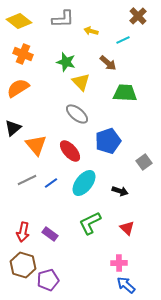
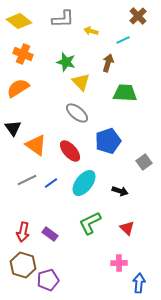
brown arrow: rotated 114 degrees counterclockwise
gray ellipse: moved 1 px up
black triangle: rotated 24 degrees counterclockwise
orange triangle: rotated 15 degrees counterclockwise
blue arrow: moved 13 px right, 2 px up; rotated 54 degrees clockwise
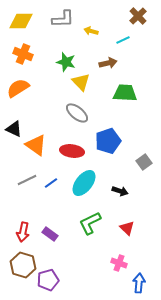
yellow diamond: moved 2 px right; rotated 40 degrees counterclockwise
brown arrow: rotated 60 degrees clockwise
black triangle: moved 1 px right, 1 px down; rotated 30 degrees counterclockwise
red ellipse: moved 2 px right; rotated 40 degrees counterclockwise
pink cross: rotated 21 degrees clockwise
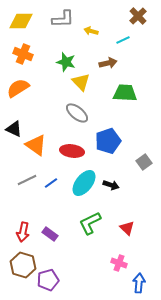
black arrow: moved 9 px left, 6 px up
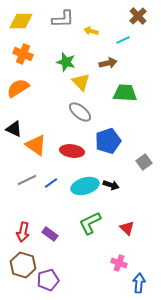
gray ellipse: moved 3 px right, 1 px up
cyan ellipse: moved 1 px right, 3 px down; rotated 36 degrees clockwise
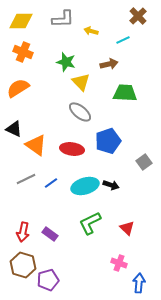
orange cross: moved 2 px up
brown arrow: moved 1 px right, 1 px down
red ellipse: moved 2 px up
gray line: moved 1 px left, 1 px up
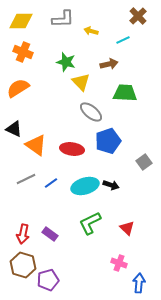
gray ellipse: moved 11 px right
red arrow: moved 2 px down
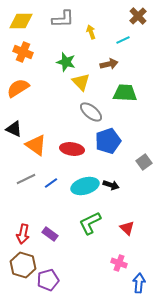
yellow arrow: moved 1 px down; rotated 56 degrees clockwise
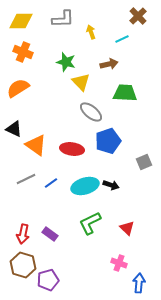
cyan line: moved 1 px left, 1 px up
gray square: rotated 14 degrees clockwise
